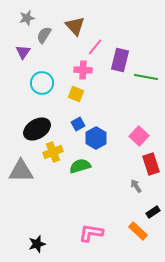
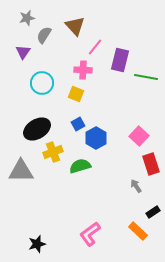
pink L-shape: moved 1 px left, 1 px down; rotated 45 degrees counterclockwise
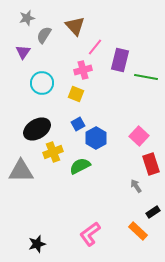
pink cross: rotated 18 degrees counterclockwise
green semicircle: rotated 10 degrees counterclockwise
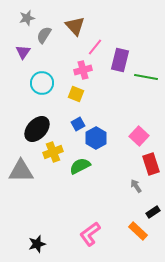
black ellipse: rotated 16 degrees counterclockwise
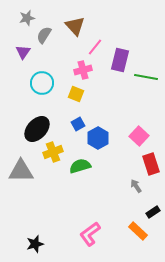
blue hexagon: moved 2 px right
green semicircle: rotated 10 degrees clockwise
black star: moved 2 px left
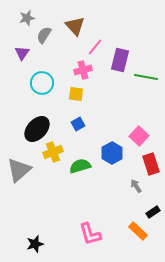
purple triangle: moved 1 px left, 1 px down
yellow square: rotated 14 degrees counterclockwise
blue hexagon: moved 14 px right, 15 px down
gray triangle: moved 2 px left, 1 px up; rotated 40 degrees counterclockwise
pink L-shape: rotated 70 degrees counterclockwise
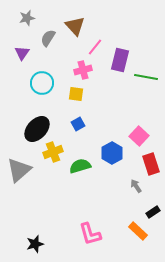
gray semicircle: moved 4 px right, 3 px down
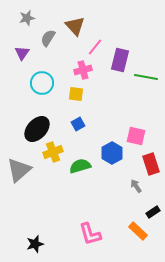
pink square: moved 3 px left; rotated 30 degrees counterclockwise
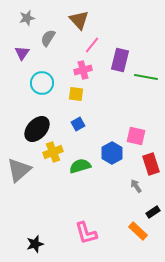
brown triangle: moved 4 px right, 6 px up
pink line: moved 3 px left, 2 px up
pink L-shape: moved 4 px left, 1 px up
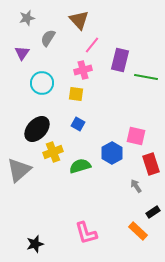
blue square: rotated 32 degrees counterclockwise
